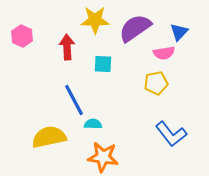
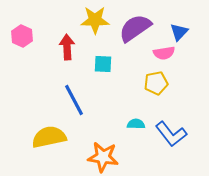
cyan semicircle: moved 43 px right
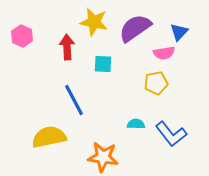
yellow star: moved 1 px left, 2 px down; rotated 12 degrees clockwise
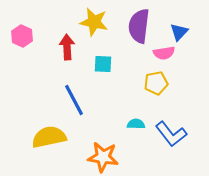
purple semicircle: moved 4 px right, 2 px up; rotated 48 degrees counterclockwise
